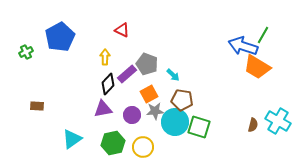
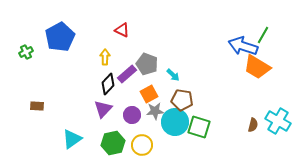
purple triangle: rotated 36 degrees counterclockwise
yellow circle: moved 1 px left, 2 px up
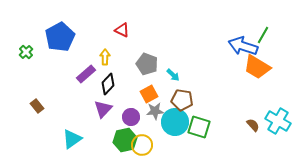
green cross: rotated 16 degrees counterclockwise
purple rectangle: moved 41 px left
brown rectangle: rotated 48 degrees clockwise
purple circle: moved 1 px left, 2 px down
brown semicircle: rotated 56 degrees counterclockwise
green hexagon: moved 12 px right, 3 px up
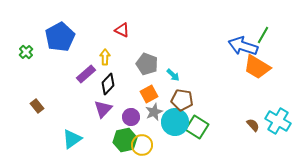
gray star: moved 1 px left, 1 px down; rotated 18 degrees counterclockwise
green square: moved 2 px left; rotated 15 degrees clockwise
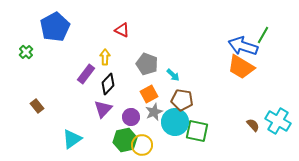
blue pentagon: moved 5 px left, 10 px up
orange trapezoid: moved 16 px left
purple rectangle: rotated 12 degrees counterclockwise
green square: moved 4 px down; rotated 20 degrees counterclockwise
